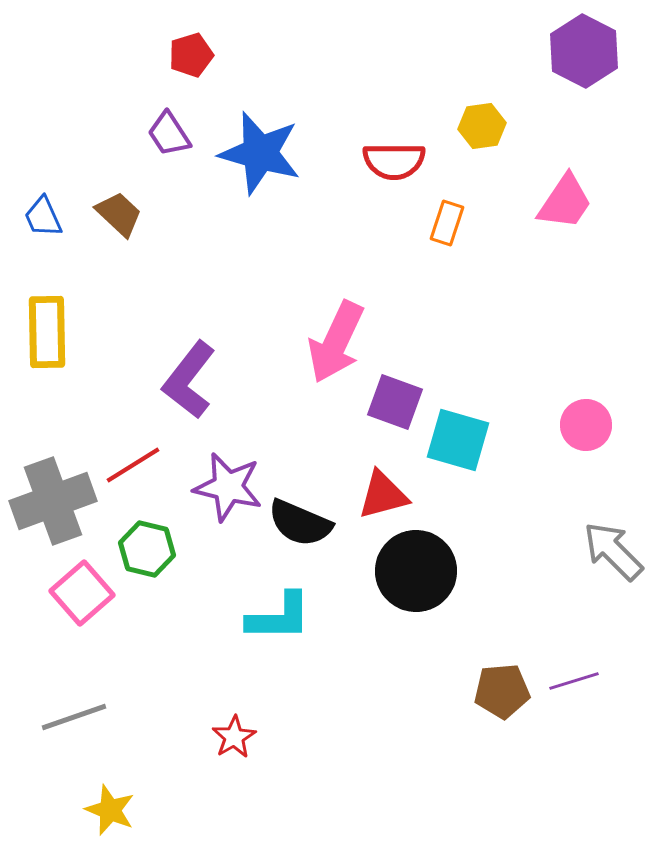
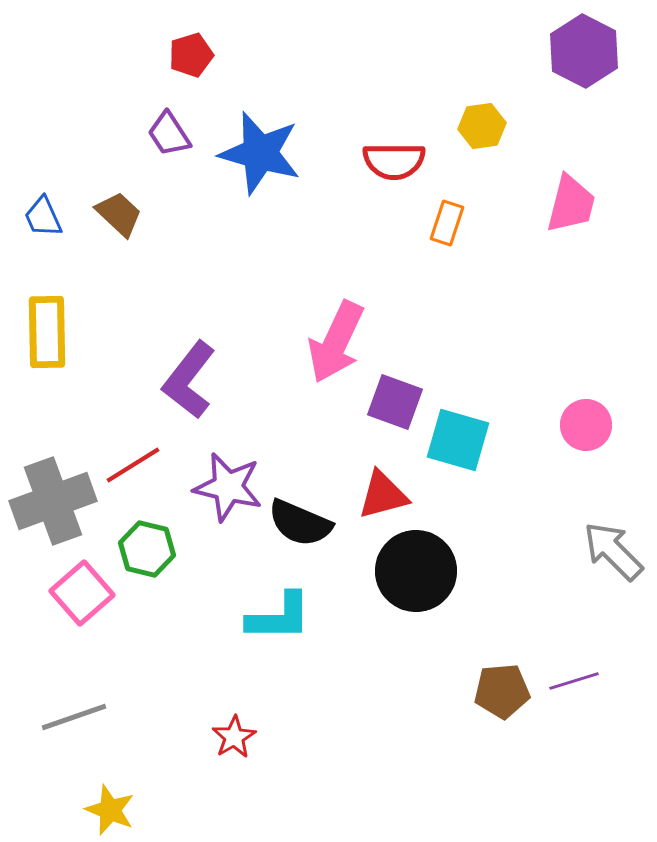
pink trapezoid: moved 6 px right, 2 px down; rotated 20 degrees counterclockwise
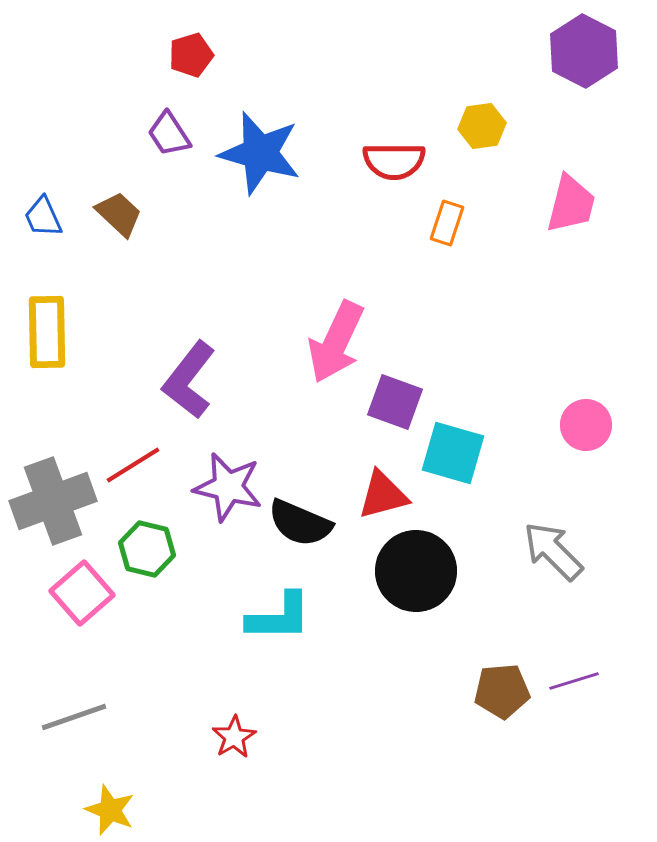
cyan square: moved 5 px left, 13 px down
gray arrow: moved 60 px left
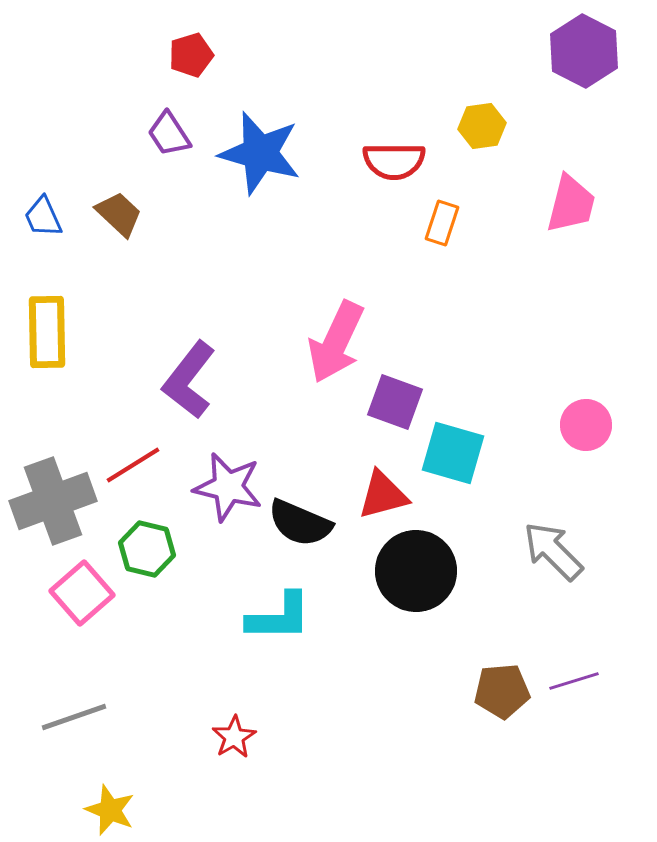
orange rectangle: moved 5 px left
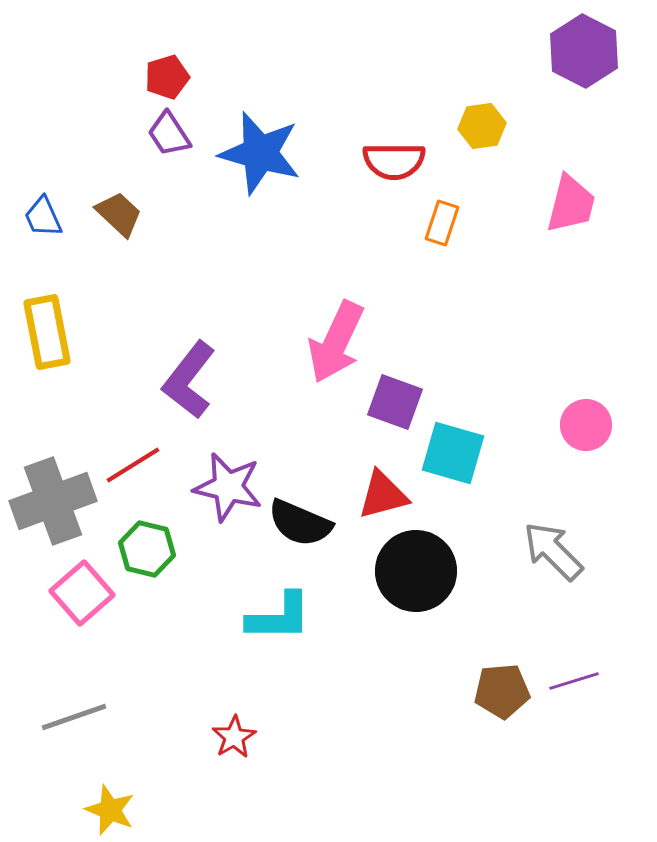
red pentagon: moved 24 px left, 22 px down
yellow rectangle: rotated 10 degrees counterclockwise
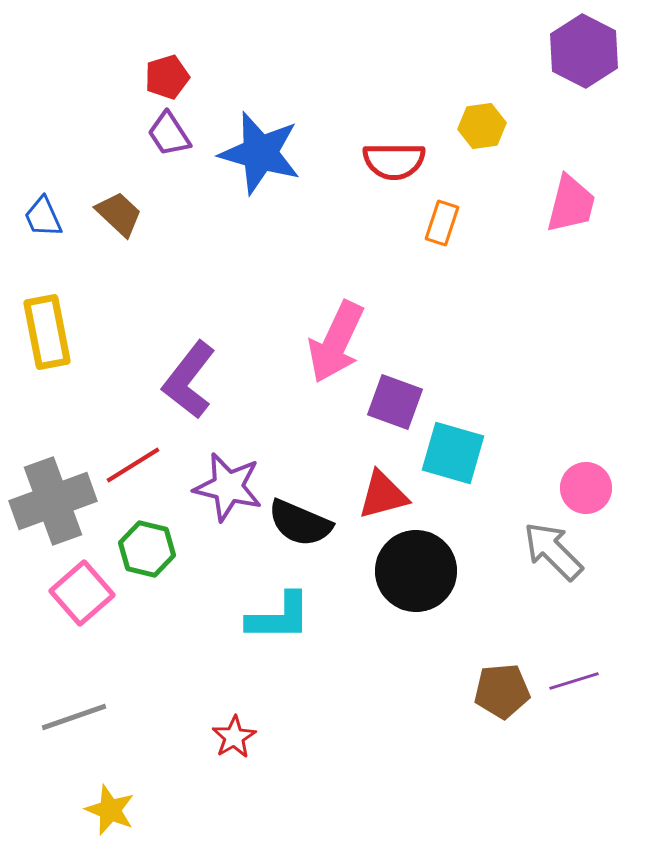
pink circle: moved 63 px down
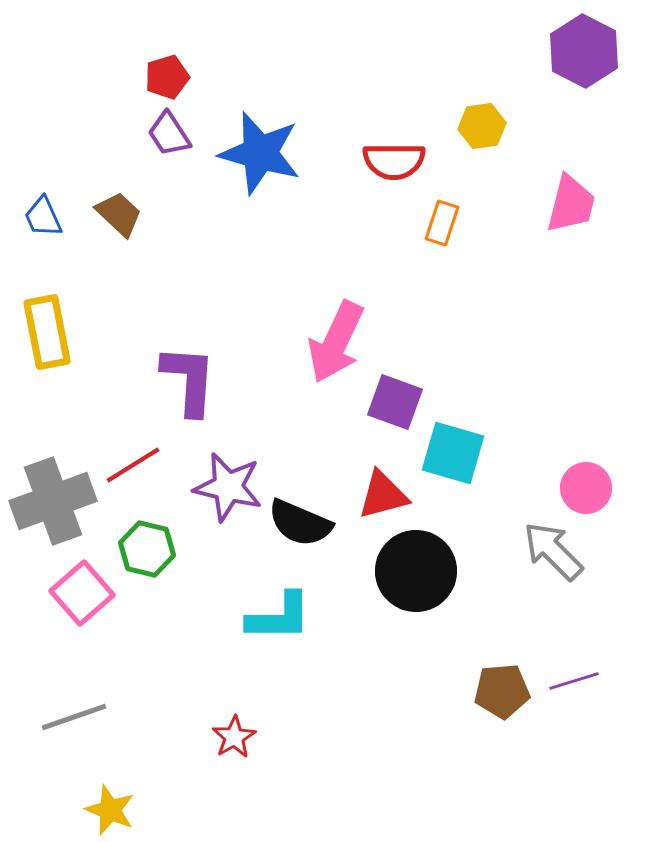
purple L-shape: rotated 146 degrees clockwise
